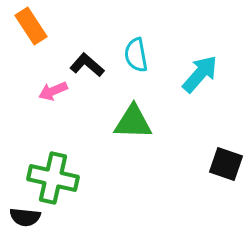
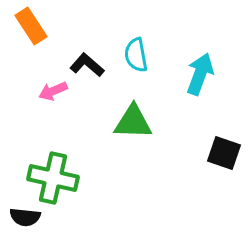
cyan arrow: rotated 21 degrees counterclockwise
black square: moved 2 px left, 11 px up
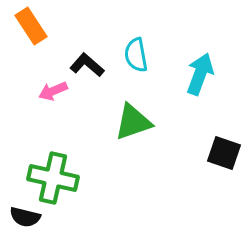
green triangle: rotated 21 degrees counterclockwise
black semicircle: rotated 8 degrees clockwise
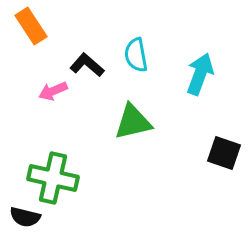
green triangle: rotated 6 degrees clockwise
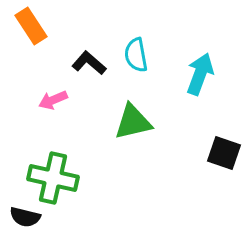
black L-shape: moved 2 px right, 2 px up
pink arrow: moved 9 px down
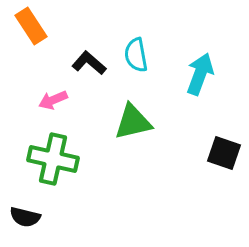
green cross: moved 19 px up
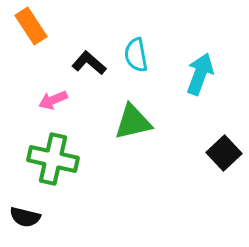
black square: rotated 28 degrees clockwise
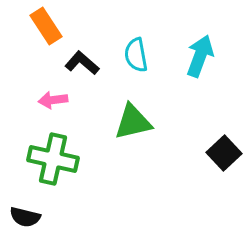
orange rectangle: moved 15 px right
black L-shape: moved 7 px left
cyan arrow: moved 18 px up
pink arrow: rotated 16 degrees clockwise
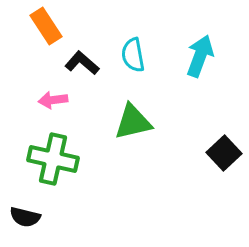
cyan semicircle: moved 3 px left
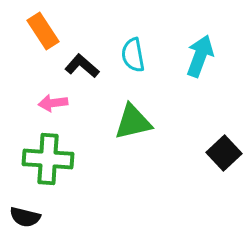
orange rectangle: moved 3 px left, 5 px down
black L-shape: moved 3 px down
pink arrow: moved 3 px down
green cross: moved 5 px left; rotated 9 degrees counterclockwise
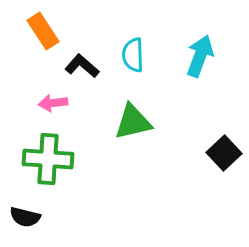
cyan semicircle: rotated 8 degrees clockwise
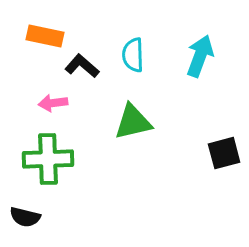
orange rectangle: moved 2 px right, 5 px down; rotated 45 degrees counterclockwise
black square: rotated 28 degrees clockwise
green cross: rotated 6 degrees counterclockwise
